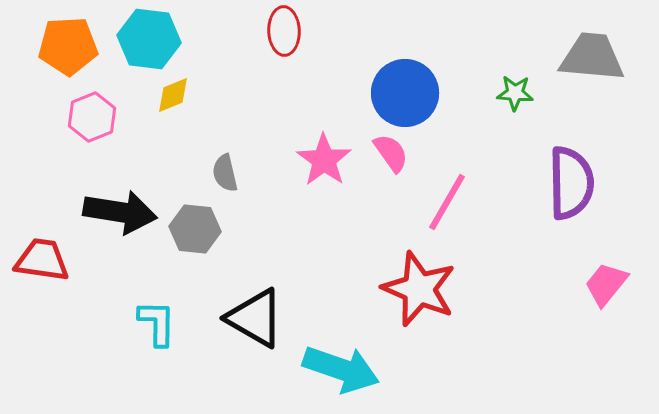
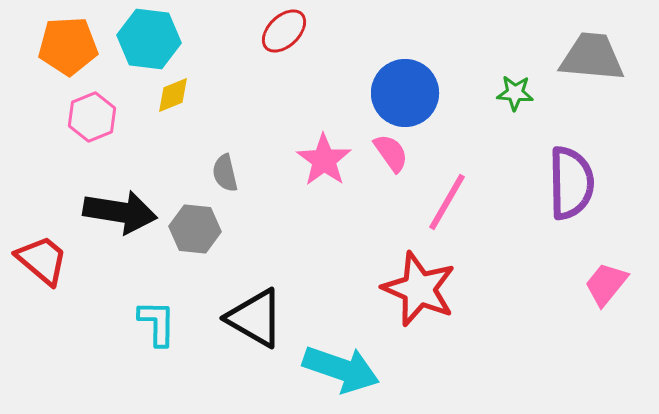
red ellipse: rotated 48 degrees clockwise
red trapezoid: rotated 32 degrees clockwise
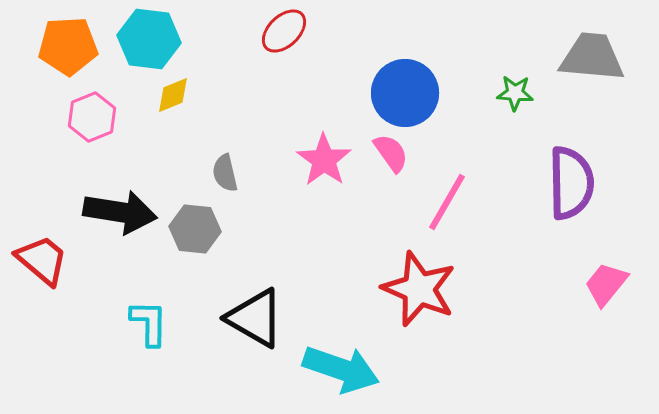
cyan L-shape: moved 8 px left
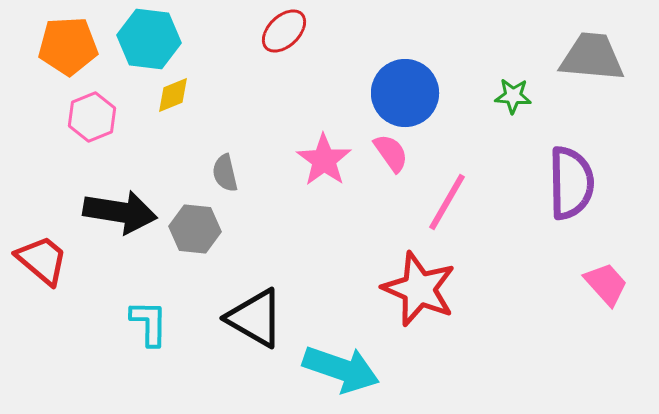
green star: moved 2 px left, 3 px down
pink trapezoid: rotated 99 degrees clockwise
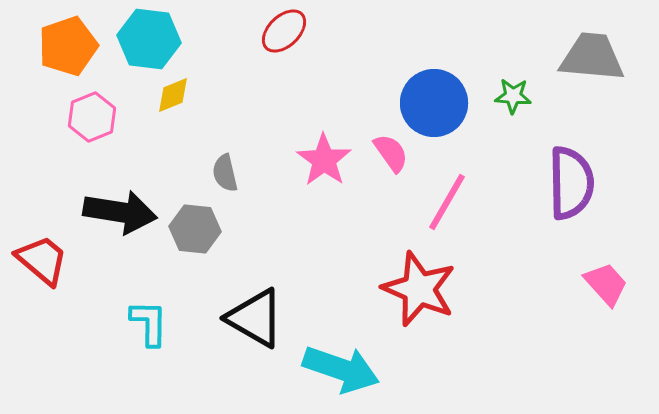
orange pentagon: rotated 16 degrees counterclockwise
blue circle: moved 29 px right, 10 px down
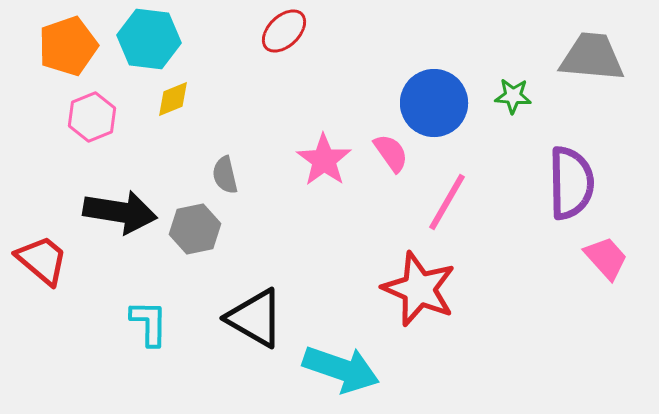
yellow diamond: moved 4 px down
gray semicircle: moved 2 px down
gray hexagon: rotated 18 degrees counterclockwise
pink trapezoid: moved 26 px up
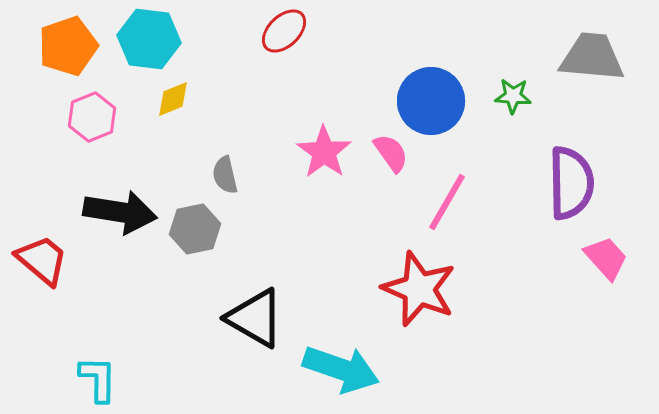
blue circle: moved 3 px left, 2 px up
pink star: moved 8 px up
cyan L-shape: moved 51 px left, 56 px down
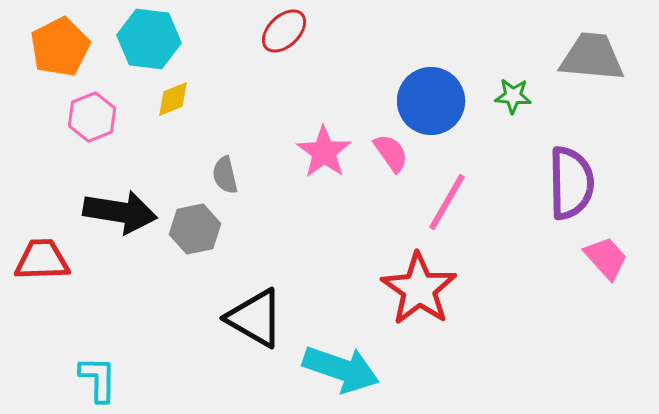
orange pentagon: moved 8 px left, 1 px down; rotated 8 degrees counterclockwise
red trapezoid: rotated 42 degrees counterclockwise
red star: rotated 12 degrees clockwise
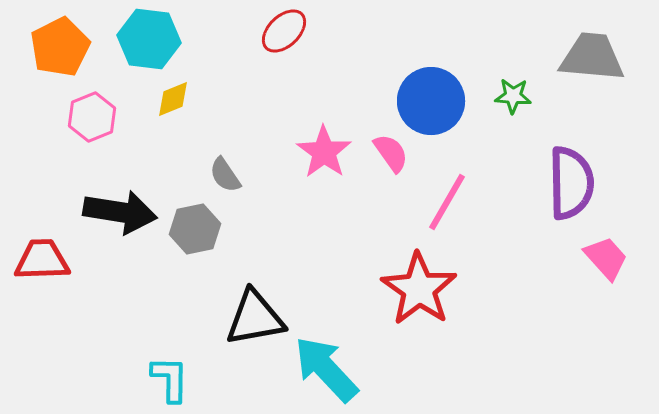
gray semicircle: rotated 21 degrees counterclockwise
black triangle: rotated 40 degrees counterclockwise
cyan arrow: moved 15 px left; rotated 152 degrees counterclockwise
cyan L-shape: moved 72 px right
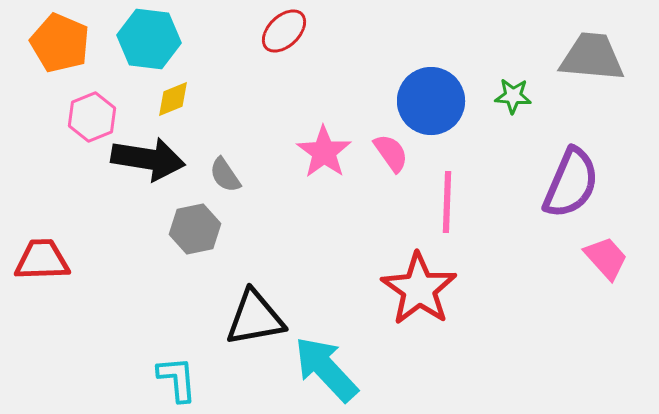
orange pentagon: moved 4 px up; rotated 22 degrees counterclockwise
purple semicircle: rotated 24 degrees clockwise
pink line: rotated 28 degrees counterclockwise
black arrow: moved 28 px right, 53 px up
cyan L-shape: moved 7 px right; rotated 6 degrees counterclockwise
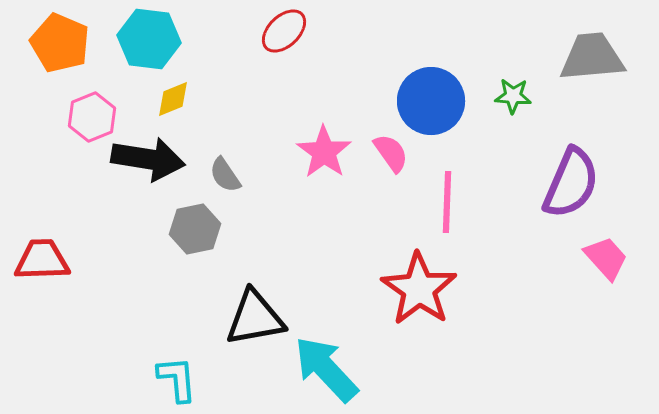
gray trapezoid: rotated 10 degrees counterclockwise
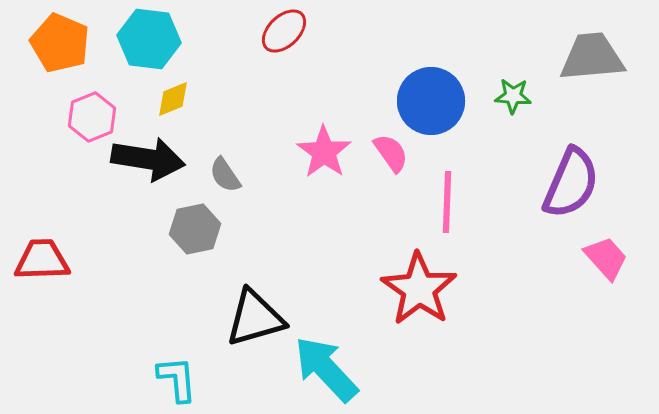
black triangle: rotated 6 degrees counterclockwise
